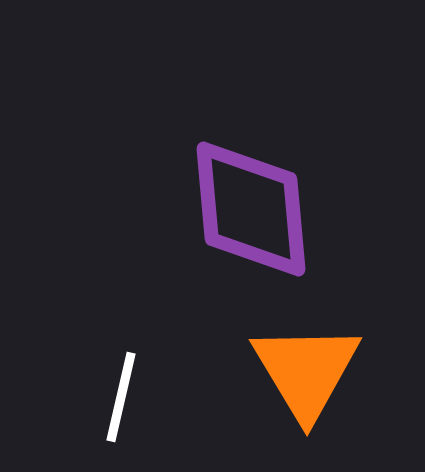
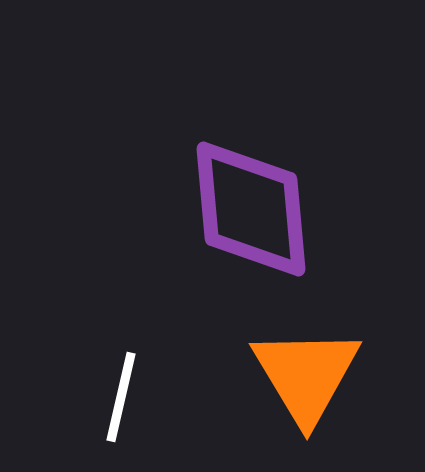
orange triangle: moved 4 px down
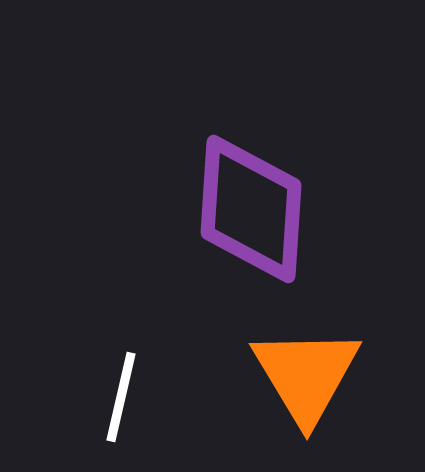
purple diamond: rotated 9 degrees clockwise
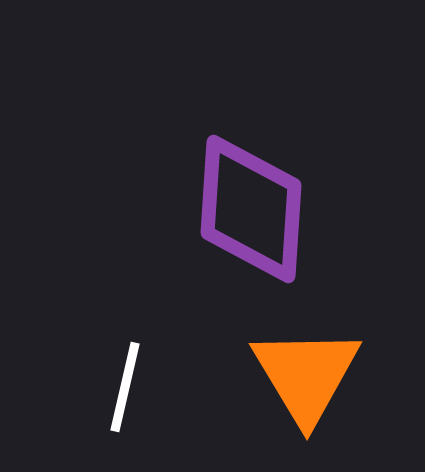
white line: moved 4 px right, 10 px up
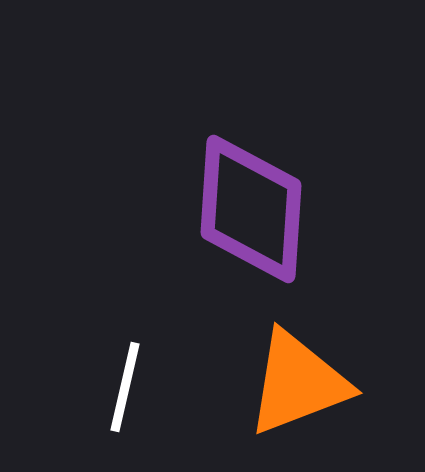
orange triangle: moved 8 px left, 8 px down; rotated 40 degrees clockwise
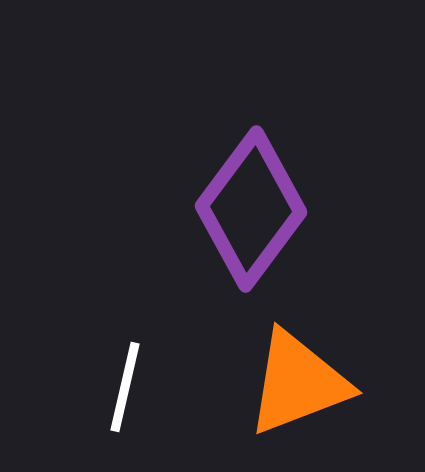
purple diamond: rotated 33 degrees clockwise
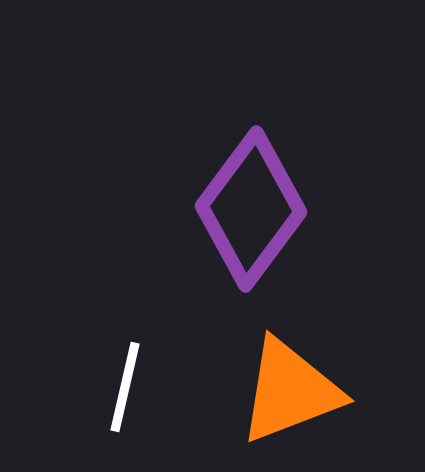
orange triangle: moved 8 px left, 8 px down
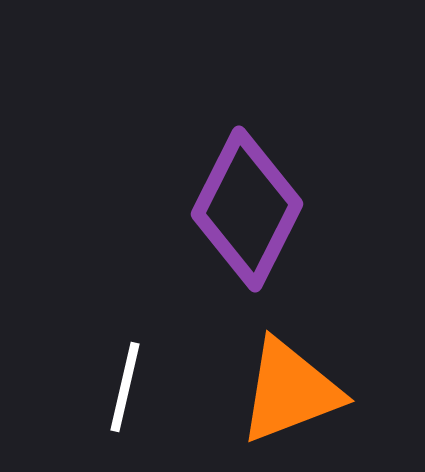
purple diamond: moved 4 px left; rotated 10 degrees counterclockwise
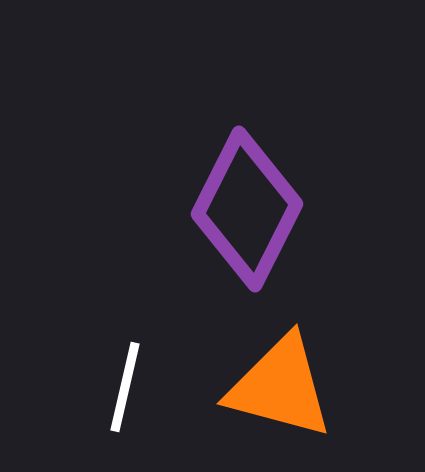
orange triangle: moved 10 px left, 4 px up; rotated 36 degrees clockwise
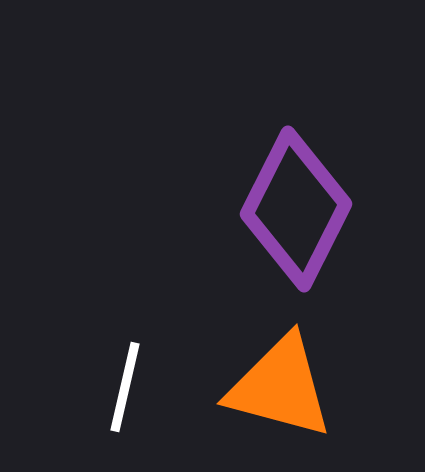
purple diamond: moved 49 px right
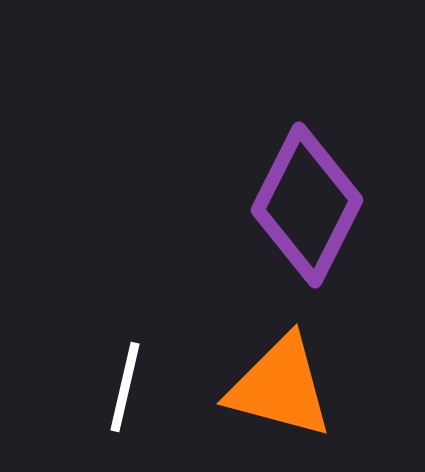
purple diamond: moved 11 px right, 4 px up
